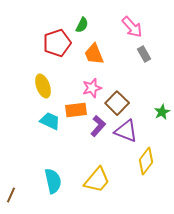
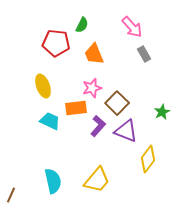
red pentagon: moved 1 px left; rotated 24 degrees clockwise
orange rectangle: moved 2 px up
yellow diamond: moved 2 px right, 2 px up
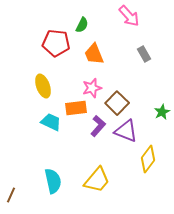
pink arrow: moved 3 px left, 11 px up
cyan trapezoid: moved 1 px right, 1 px down
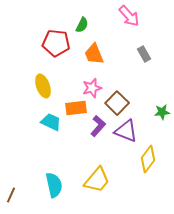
green star: rotated 21 degrees clockwise
cyan semicircle: moved 1 px right, 4 px down
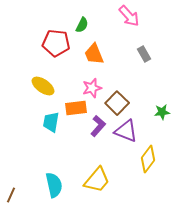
yellow ellipse: rotated 35 degrees counterclockwise
cyan trapezoid: rotated 105 degrees counterclockwise
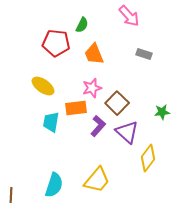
gray rectangle: rotated 42 degrees counterclockwise
purple triangle: moved 1 px right, 1 px down; rotated 20 degrees clockwise
yellow diamond: moved 1 px up
cyan semicircle: rotated 30 degrees clockwise
brown line: rotated 21 degrees counterclockwise
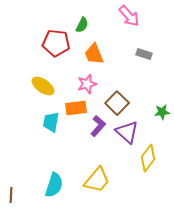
pink star: moved 5 px left, 4 px up
